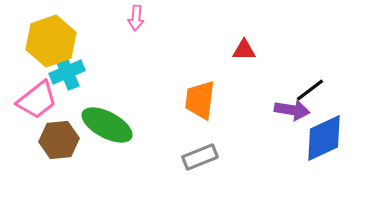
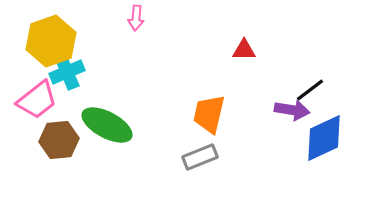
orange trapezoid: moved 9 px right, 14 px down; rotated 6 degrees clockwise
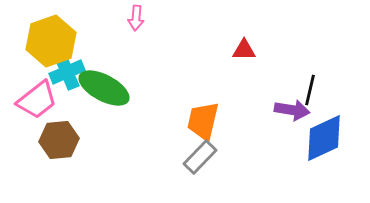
black line: rotated 40 degrees counterclockwise
orange trapezoid: moved 6 px left, 7 px down
green ellipse: moved 3 px left, 37 px up
gray rectangle: rotated 24 degrees counterclockwise
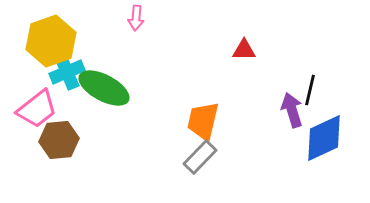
pink trapezoid: moved 9 px down
purple arrow: rotated 116 degrees counterclockwise
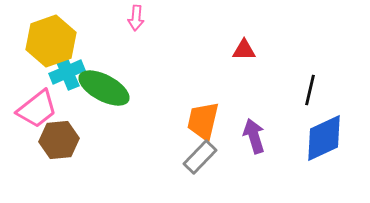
purple arrow: moved 38 px left, 26 px down
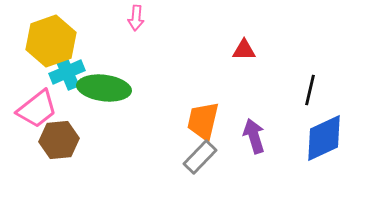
green ellipse: rotated 21 degrees counterclockwise
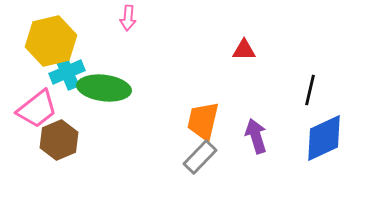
pink arrow: moved 8 px left
yellow hexagon: rotated 6 degrees clockwise
purple arrow: moved 2 px right
brown hexagon: rotated 18 degrees counterclockwise
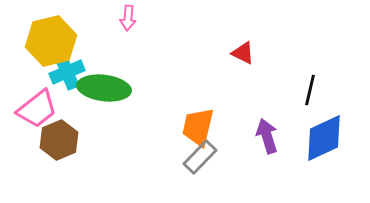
red triangle: moved 1 px left, 3 px down; rotated 25 degrees clockwise
orange trapezoid: moved 5 px left, 6 px down
purple arrow: moved 11 px right
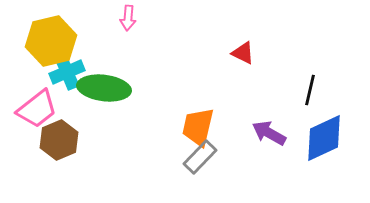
purple arrow: moved 2 px right, 3 px up; rotated 44 degrees counterclockwise
